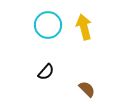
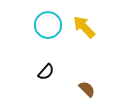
yellow arrow: rotated 30 degrees counterclockwise
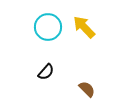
cyan circle: moved 2 px down
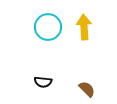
yellow arrow: rotated 40 degrees clockwise
black semicircle: moved 3 px left, 10 px down; rotated 54 degrees clockwise
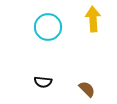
yellow arrow: moved 9 px right, 8 px up
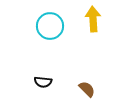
cyan circle: moved 2 px right, 1 px up
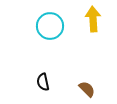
black semicircle: rotated 72 degrees clockwise
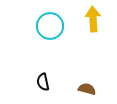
brown semicircle: rotated 30 degrees counterclockwise
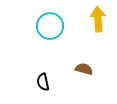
yellow arrow: moved 5 px right
brown semicircle: moved 3 px left, 20 px up
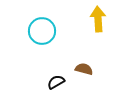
cyan circle: moved 8 px left, 5 px down
black semicircle: moved 13 px right; rotated 72 degrees clockwise
